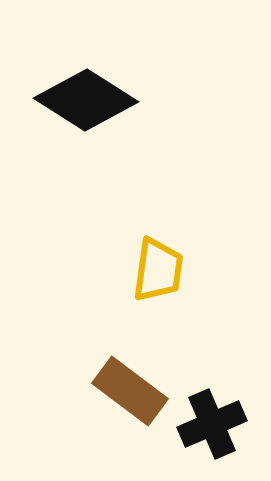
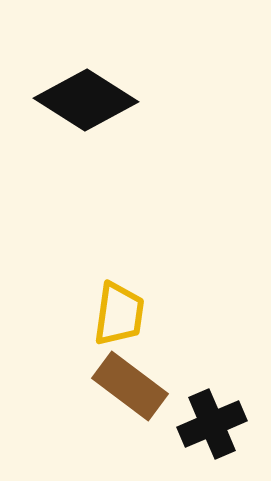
yellow trapezoid: moved 39 px left, 44 px down
brown rectangle: moved 5 px up
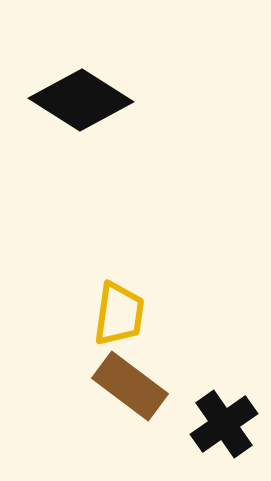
black diamond: moved 5 px left
black cross: moved 12 px right; rotated 12 degrees counterclockwise
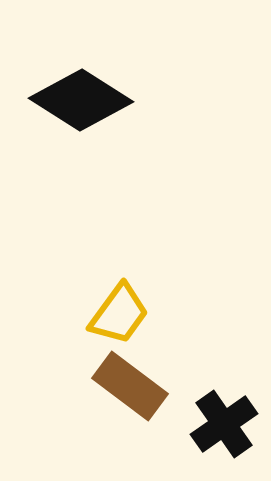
yellow trapezoid: rotated 28 degrees clockwise
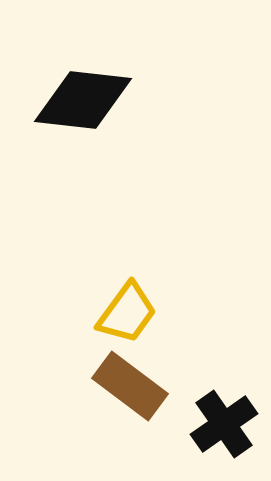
black diamond: moved 2 px right; rotated 26 degrees counterclockwise
yellow trapezoid: moved 8 px right, 1 px up
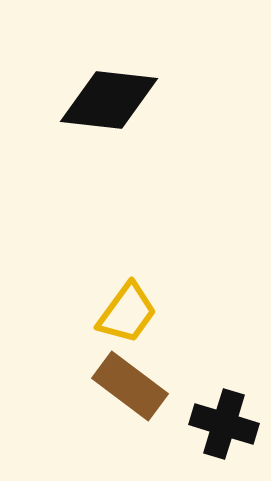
black diamond: moved 26 px right
black cross: rotated 38 degrees counterclockwise
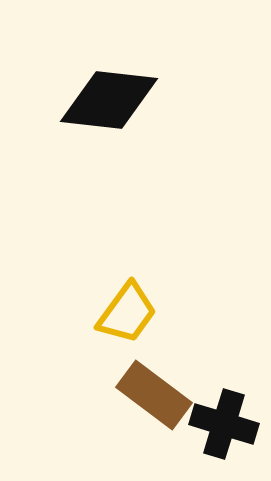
brown rectangle: moved 24 px right, 9 px down
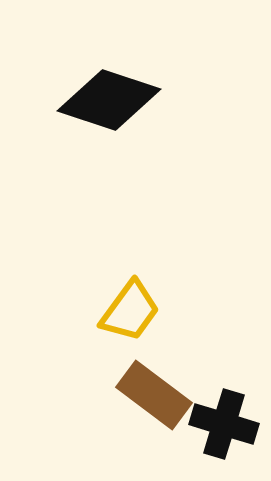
black diamond: rotated 12 degrees clockwise
yellow trapezoid: moved 3 px right, 2 px up
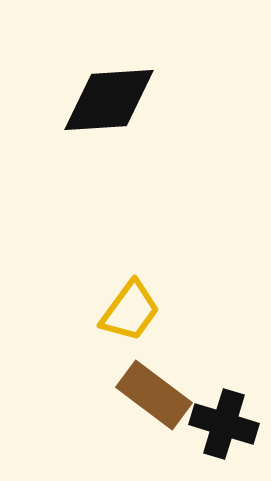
black diamond: rotated 22 degrees counterclockwise
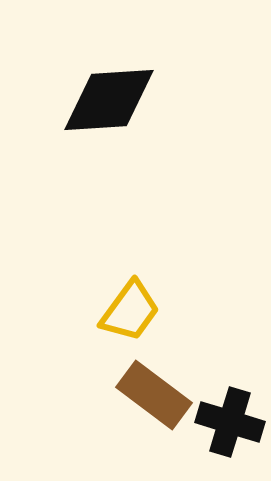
black cross: moved 6 px right, 2 px up
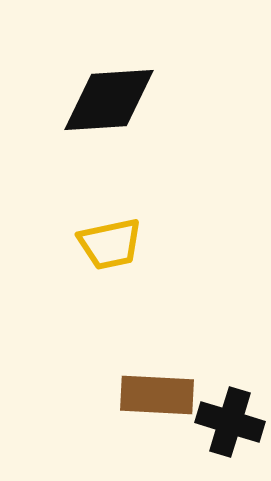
yellow trapezoid: moved 20 px left, 67 px up; rotated 42 degrees clockwise
brown rectangle: moved 3 px right; rotated 34 degrees counterclockwise
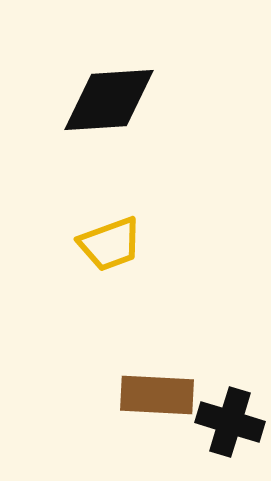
yellow trapezoid: rotated 8 degrees counterclockwise
